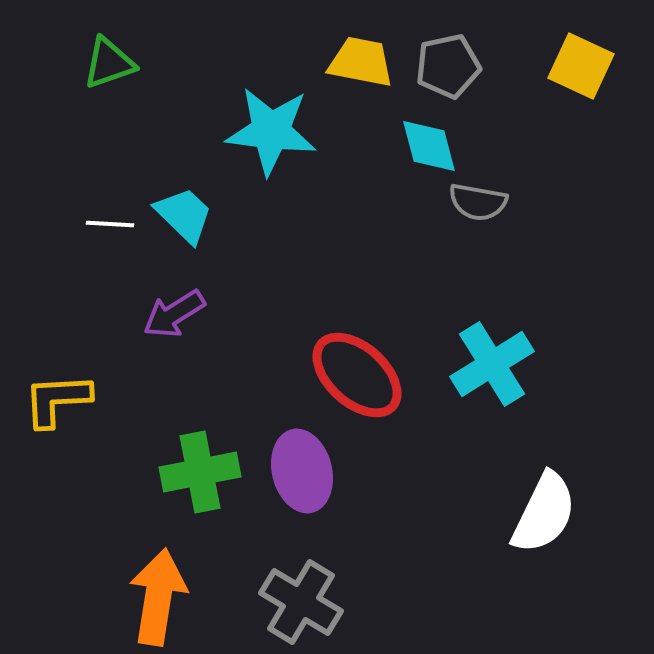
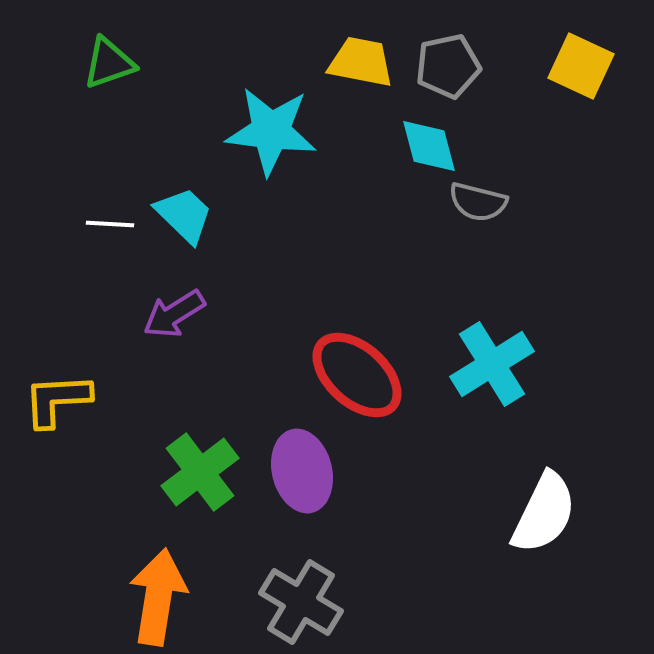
gray semicircle: rotated 4 degrees clockwise
green cross: rotated 26 degrees counterclockwise
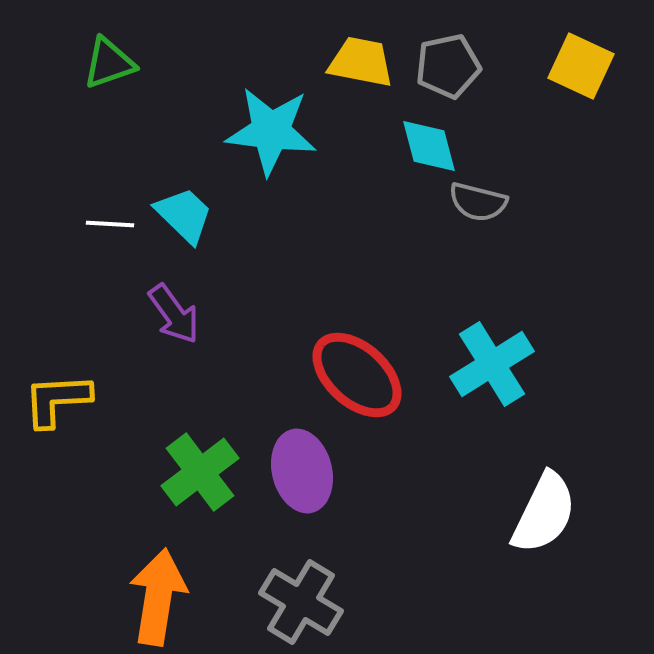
purple arrow: rotated 94 degrees counterclockwise
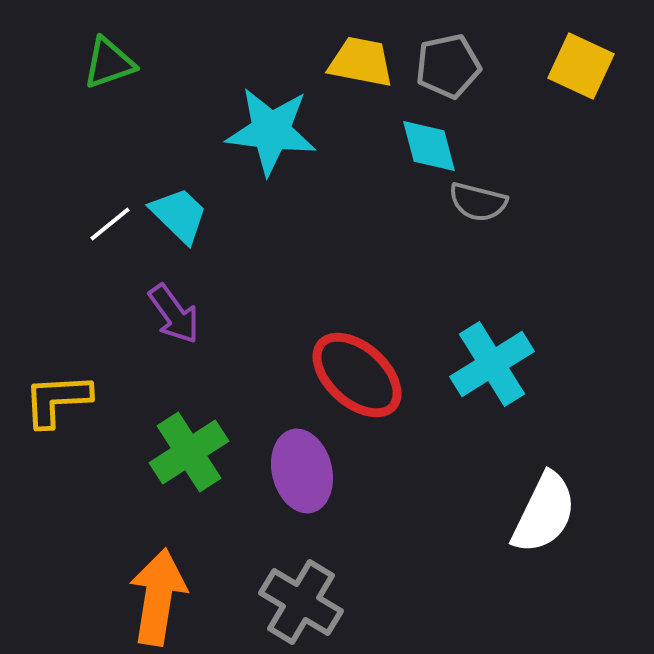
cyan trapezoid: moved 5 px left
white line: rotated 42 degrees counterclockwise
green cross: moved 11 px left, 20 px up; rotated 4 degrees clockwise
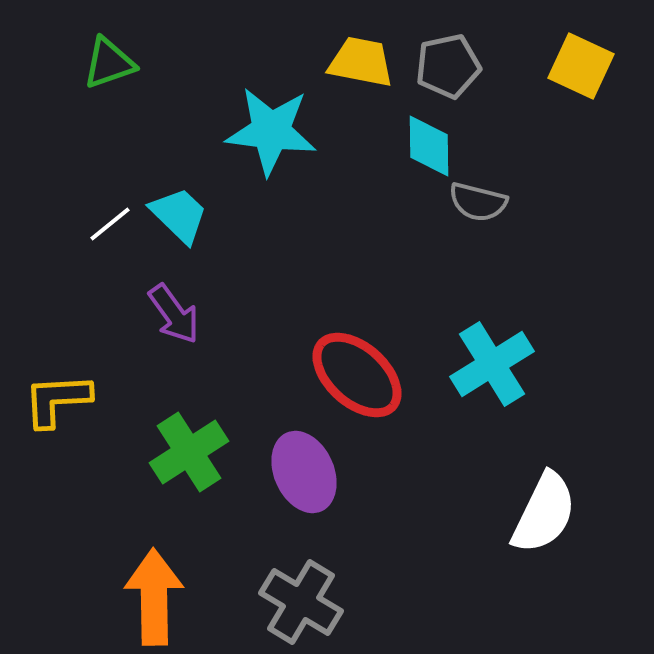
cyan diamond: rotated 14 degrees clockwise
purple ellipse: moved 2 px right, 1 px down; rotated 10 degrees counterclockwise
orange arrow: moved 4 px left; rotated 10 degrees counterclockwise
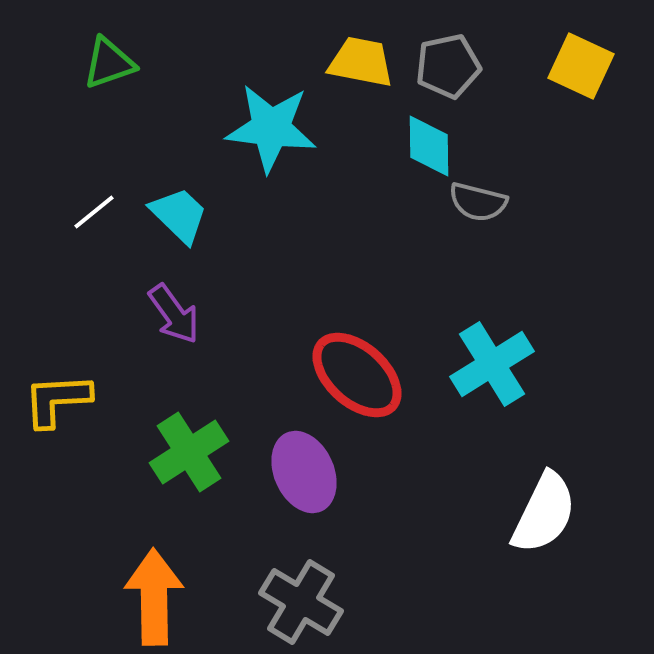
cyan star: moved 3 px up
white line: moved 16 px left, 12 px up
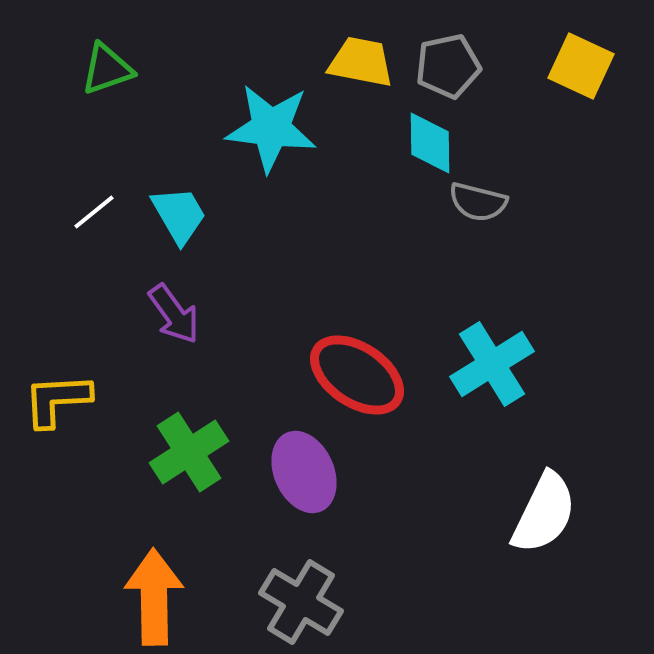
green triangle: moved 2 px left, 6 px down
cyan diamond: moved 1 px right, 3 px up
cyan trapezoid: rotated 16 degrees clockwise
red ellipse: rotated 8 degrees counterclockwise
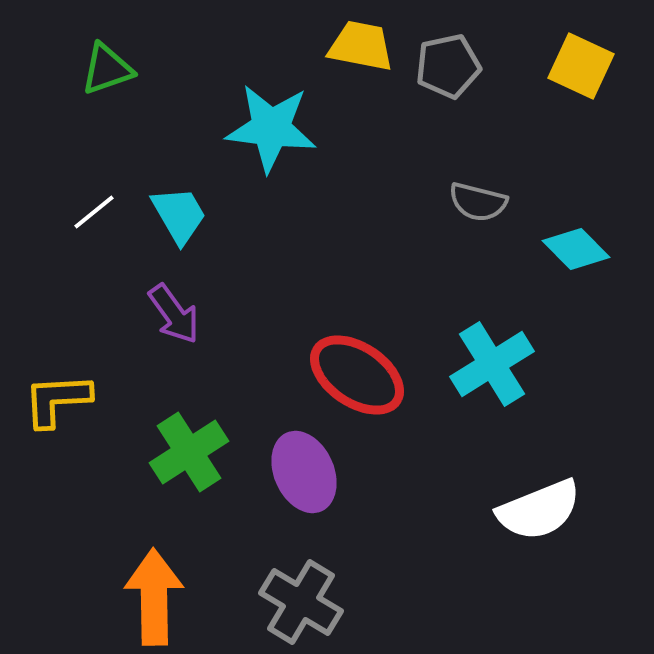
yellow trapezoid: moved 16 px up
cyan diamond: moved 146 px right, 106 px down; rotated 44 degrees counterclockwise
white semicircle: moved 5 px left, 3 px up; rotated 42 degrees clockwise
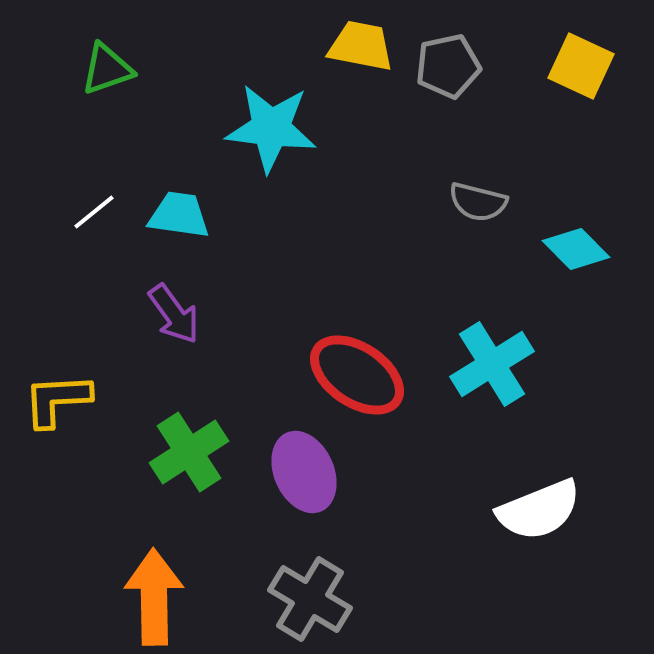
cyan trapezoid: rotated 52 degrees counterclockwise
gray cross: moved 9 px right, 3 px up
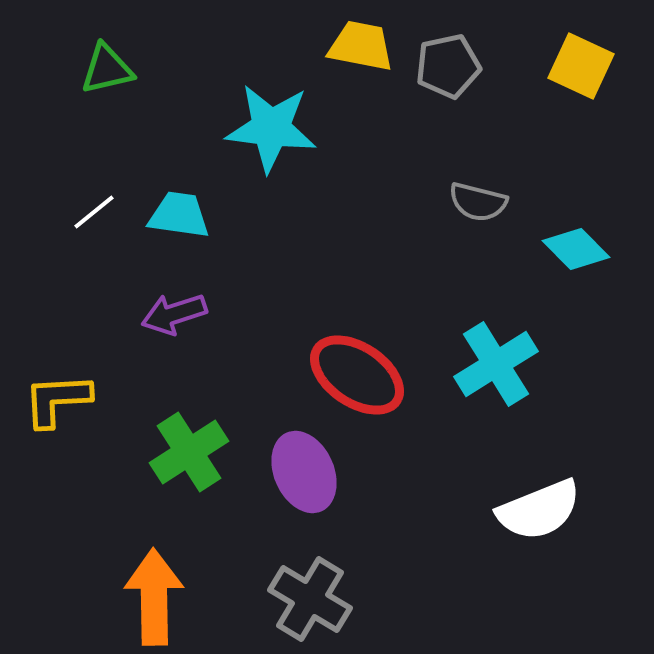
green triangle: rotated 6 degrees clockwise
purple arrow: rotated 108 degrees clockwise
cyan cross: moved 4 px right
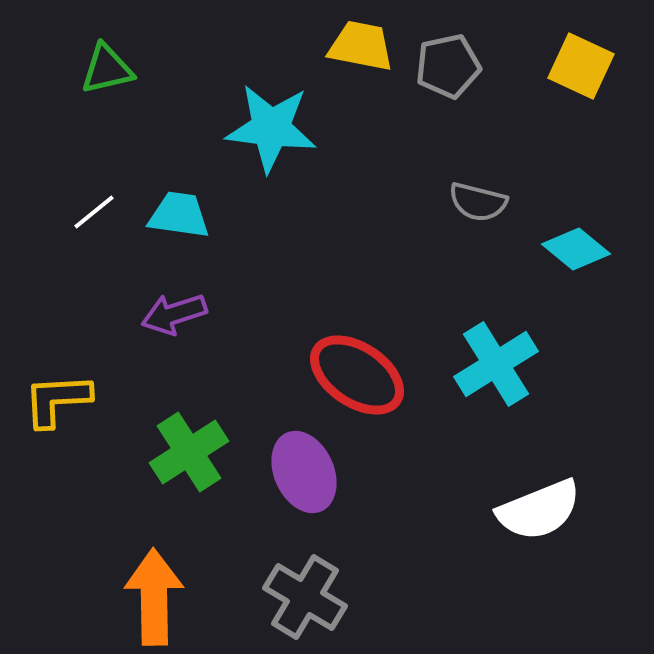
cyan diamond: rotated 6 degrees counterclockwise
gray cross: moved 5 px left, 2 px up
